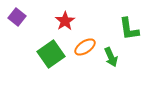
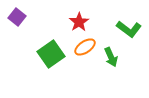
red star: moved 14 px right, 1 px down
green L-shape: rotated 45 degrees counterclockwise
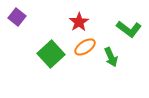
green square: rotated 8 degrees counterclockwise
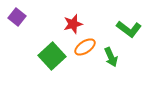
red star: moved 6 px left, 2 px down; rotated 18 degrees clockwise
green square: moved 1 px right, 2 px down
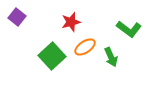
red star: moved 2 px left, 2 px up
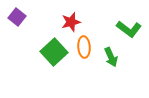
orange ellipse: moved 1 px left; rotated 60 degrees counterclockwise
green square: moved 2 px right, 4 px up
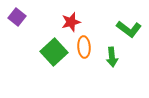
green arrow: moved 1 px right; rotated 18 degrees clockwise
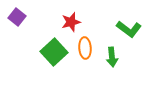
orange ellipse: moved 1 px right, 1 px down
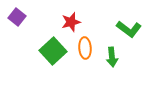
green square: moved 1 px left, 1 px up
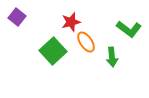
orange ellipse: moved 1 px right, 6 px up; rotated 30 degrees counterclockwise
